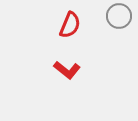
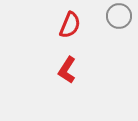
red L-shape: rotated 84 degrees clockwise
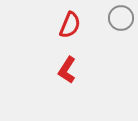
gray circle: moved 2 px right, 2 px down
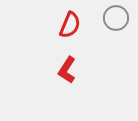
gray circle: moved 5 px left
